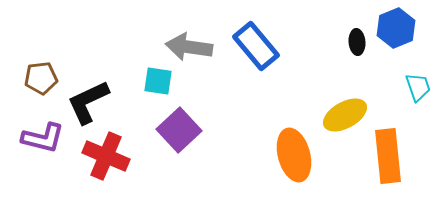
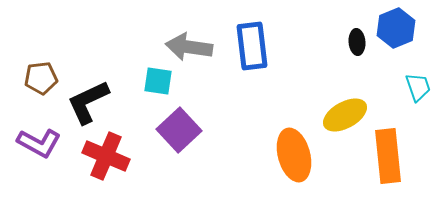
blue rectangle: moved 4 px left; rotated 33 degrees clockwise
purple L-shape: moved 4 px left, 5 px down; rotated 15 degrees clockwise
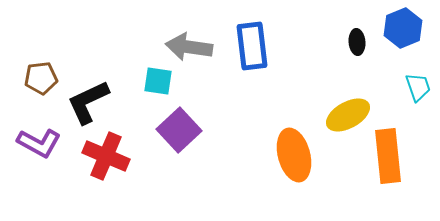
blue hexagon: moved 7 px right
yellow ellipse: moved 3 px right
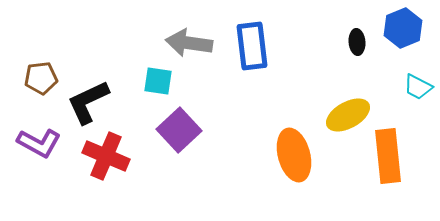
gray arrow: moved 4 px up
cyan trapezoid: rotated 136 degrees clockwise
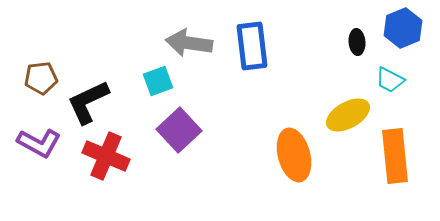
cyan square: rotated 28 degrees counterclockwise
cyan trapezoid: moved 28 px left, 7 px up
orange rectangle: moved 7 px right
